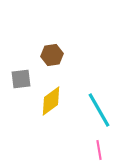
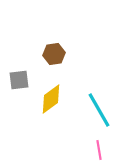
brown hexagon: moved 2 px right, 1 px up
gray square: moved 2 px left, 1 px down
yellow diamond: moved 2 px up
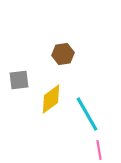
brown hexagon: moved 9 px right
cyan line: moved 12 px left, 4 px down
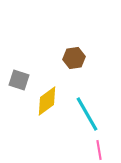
brown hexagon: moved 11 px right, 4 px down
gray square: rotated 25 degrees clockwise
yellow diamond: moved 4 px left, 2 px down
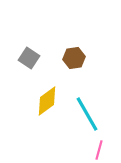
gray square: moved 10 px right, 22 px up; rotated 15 degrees clockwise
pink line: rotated 24 degrees clockwise
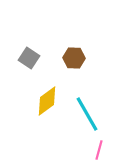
brown hexagon: rotated 10 degrees clockwise
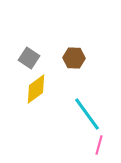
yellow diamond: moved 11 px left, 12 px up
cyan line: rotated 6 degrees counterclockwise
pink line: moved 5 px up
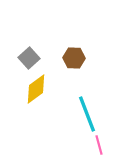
gray square: rotated 15 degrees clockwise
cyan line: rotated 15 degrees clockwise
pink line: rotated 30 degrees counterclockwise
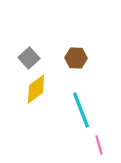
brown hexagon: moved 2 px right
cyan line: moved 6 px left, 4 px up
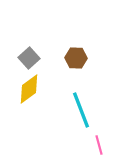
yellow diamond: moved 7 px left
